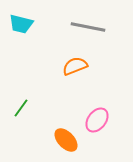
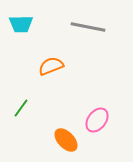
cyan trapezoid: rotated 15 degrees counterclockwise
orange semicircle: moved 24 px left
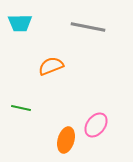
cyan trapezoid: moved 1 px left, 1 px up
green line: rotated 66 degrees clockwise
pink ellipse: moved 1 px left, 5 px down
orange ellipse: rotated 60 degrees clockwise
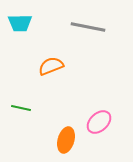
pink ellipse: moved 3 px right, 3 px up; rotated 10 degrees clockwise
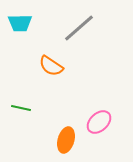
gray line: moved 9 px left, 1 px down; rotated 52 degrees counterclockwise
orange semicircle: rotated 125 degrees counterclockwise
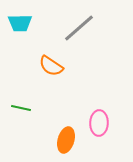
pink ellipse: moved 1 px down; rotated 45 degrees counterclockwise
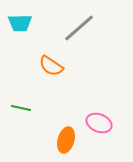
pink ellipse: rotated 70 degrees counterclockwise
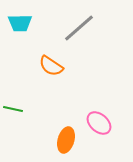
green line: moved 8 px left, 1 px down
pink ellipse: rotated 20 degrees clockwise
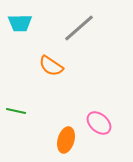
green line: moved 3 px right, 2 px down
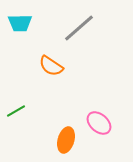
green line: rotated 42 degrees counterclockwise
